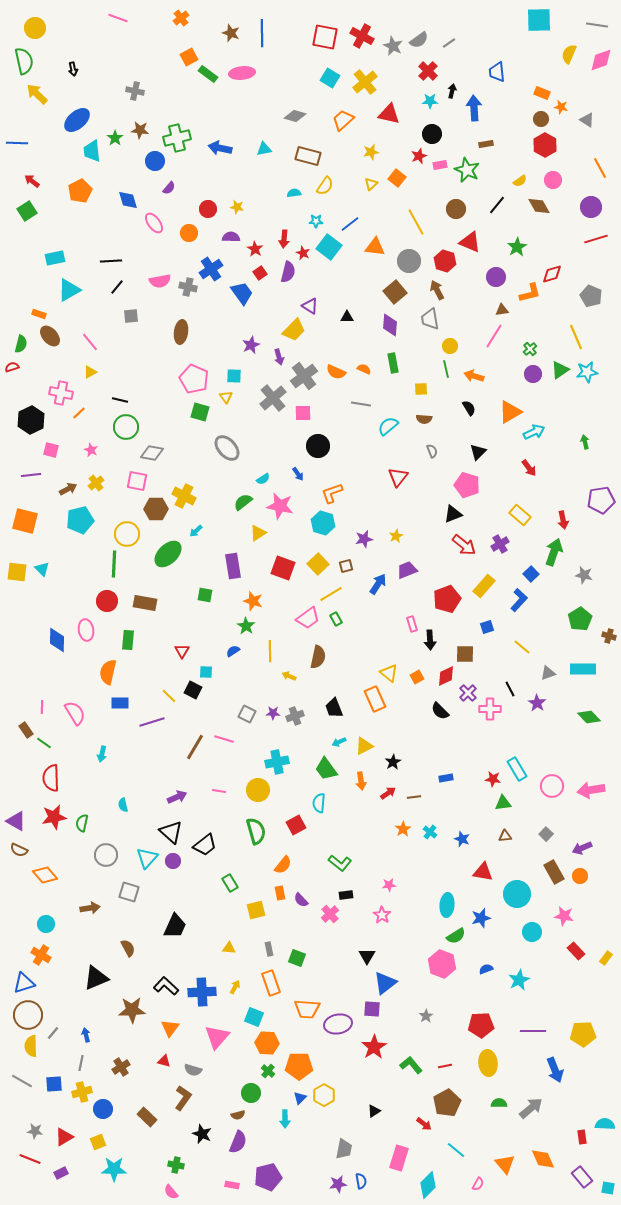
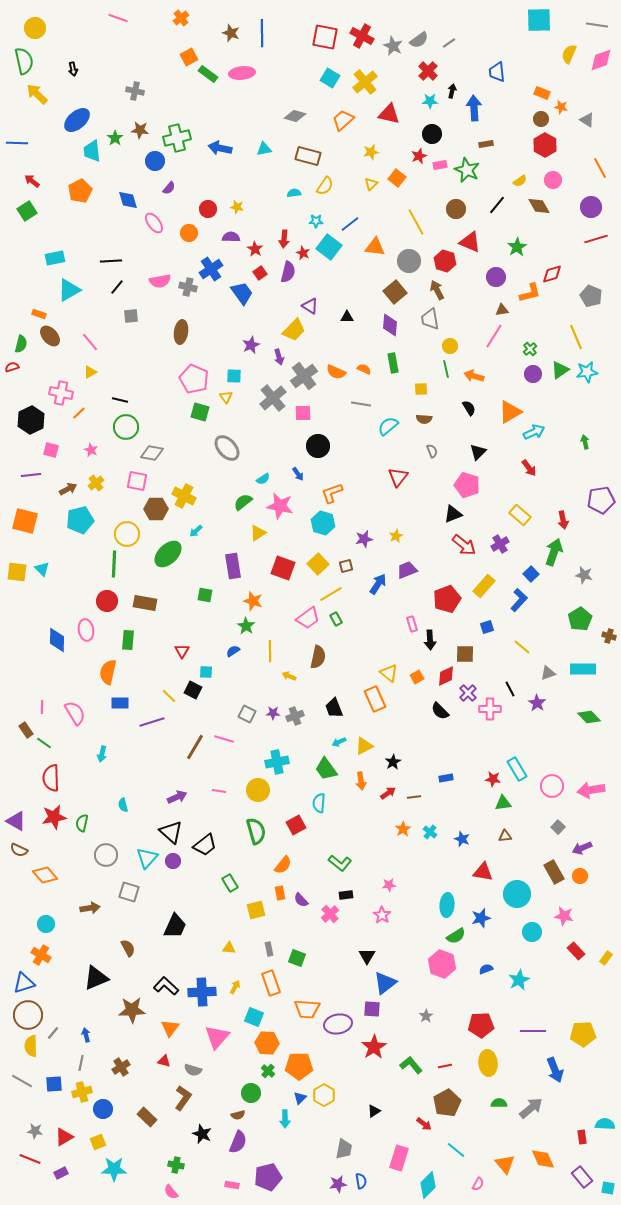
gray square at (546, 834): moved 12 px right, 7 px up
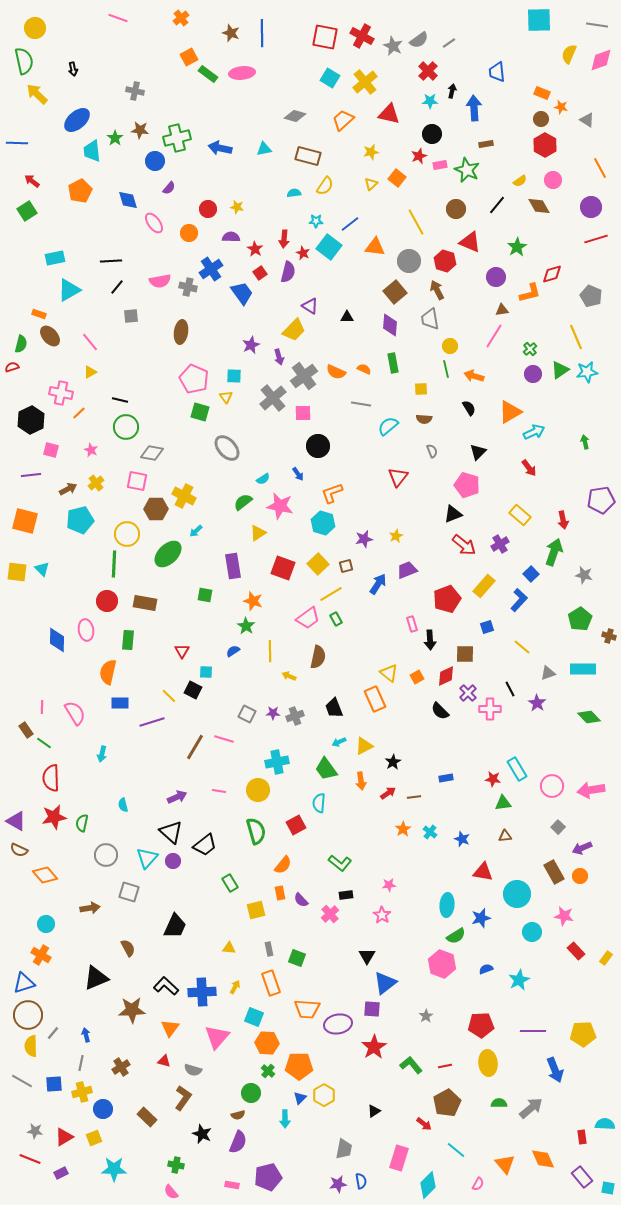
yellow square at (98, 1142): moved 4 px left, 4 px up
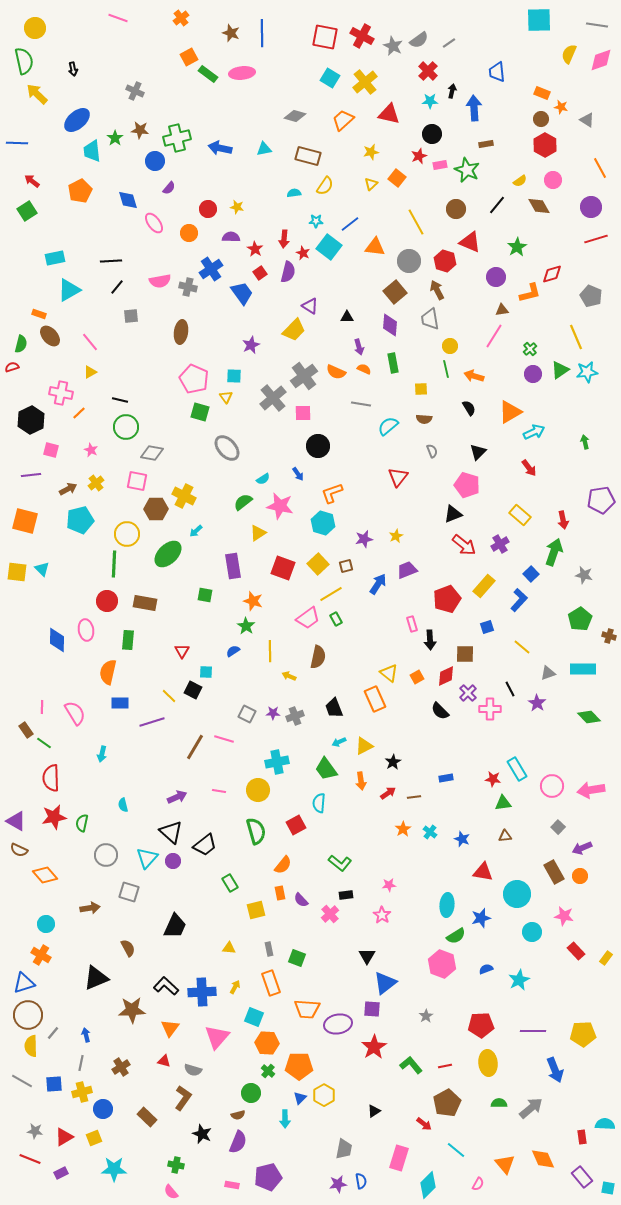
gray cross at (135, 91): rotated 12 degrees clockwise
purple arrow at (279, 357): moved 80 px right, 10 px up
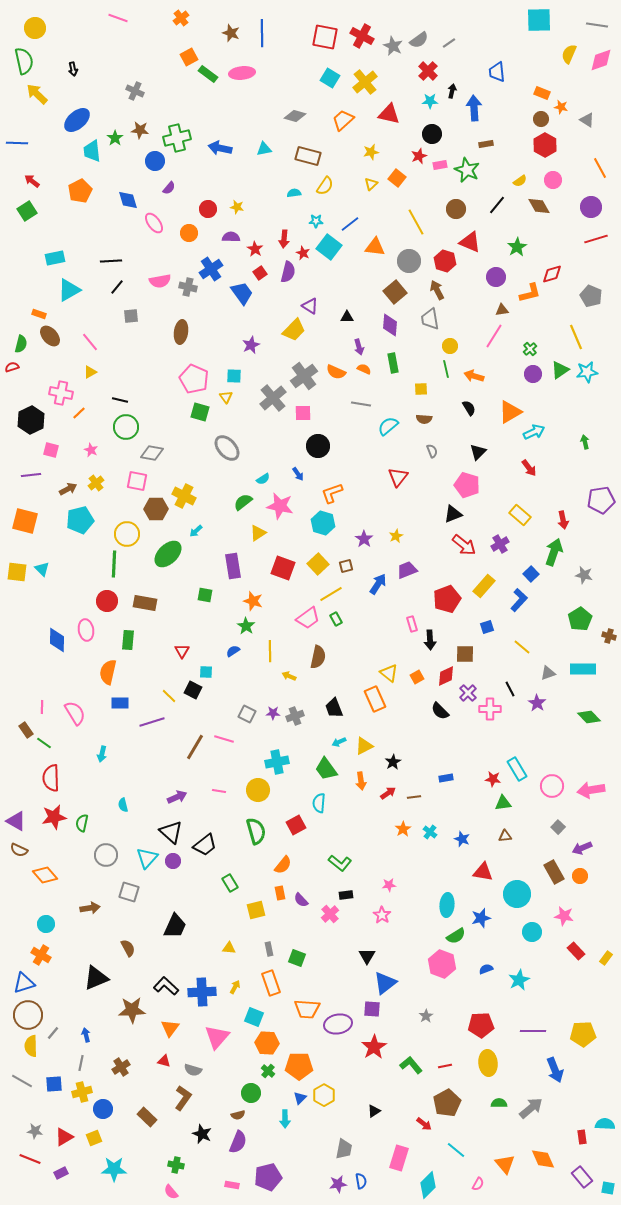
purple star at (364, 539): rotated 24 degrees counterclockwise
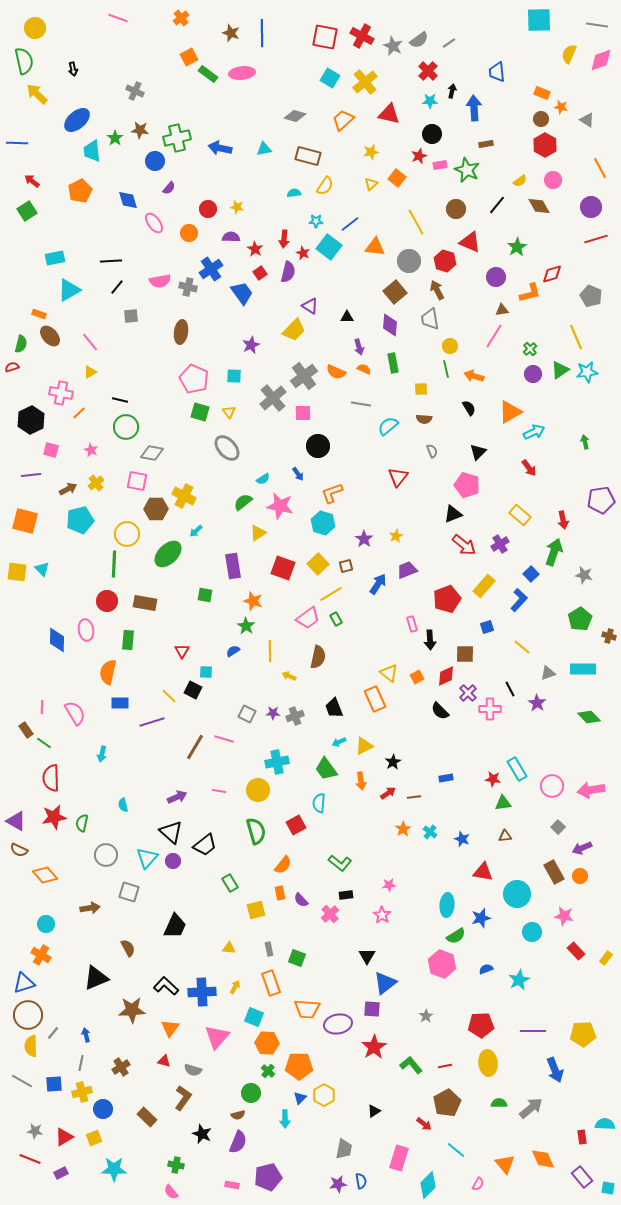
yellow triangle at (226, 397): moved 3 px right, 15 px down
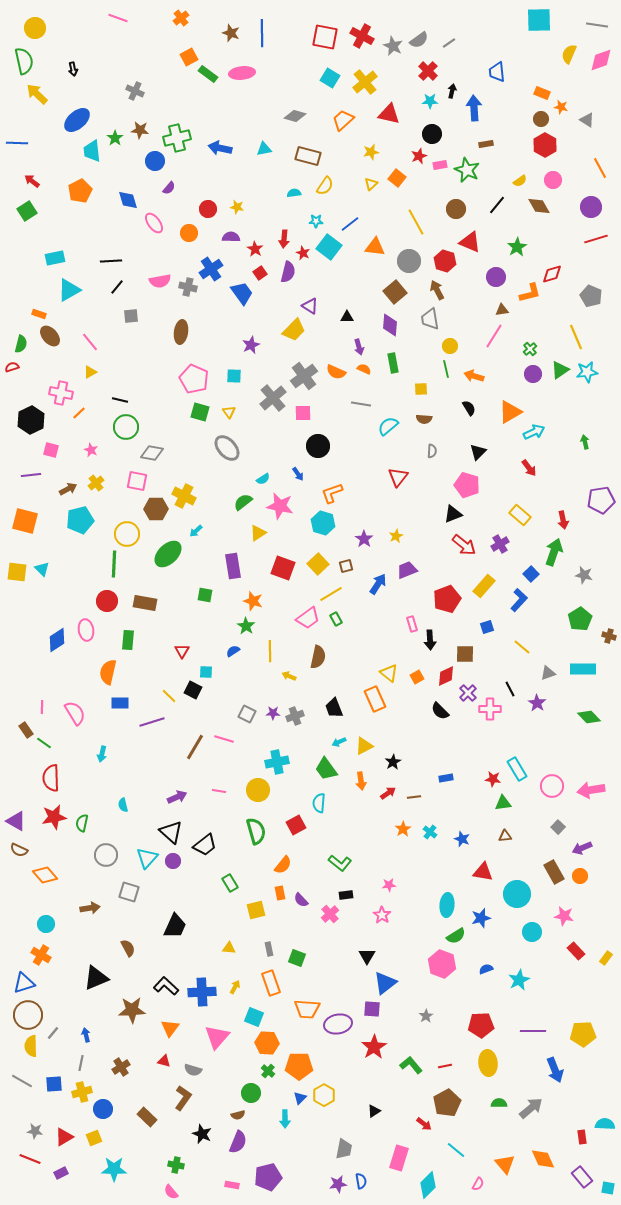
gray semicircle at (432, 451): rotated 24 degrees clockwise
blue diamond at (57, 640): rotated 55 degrees clockwise
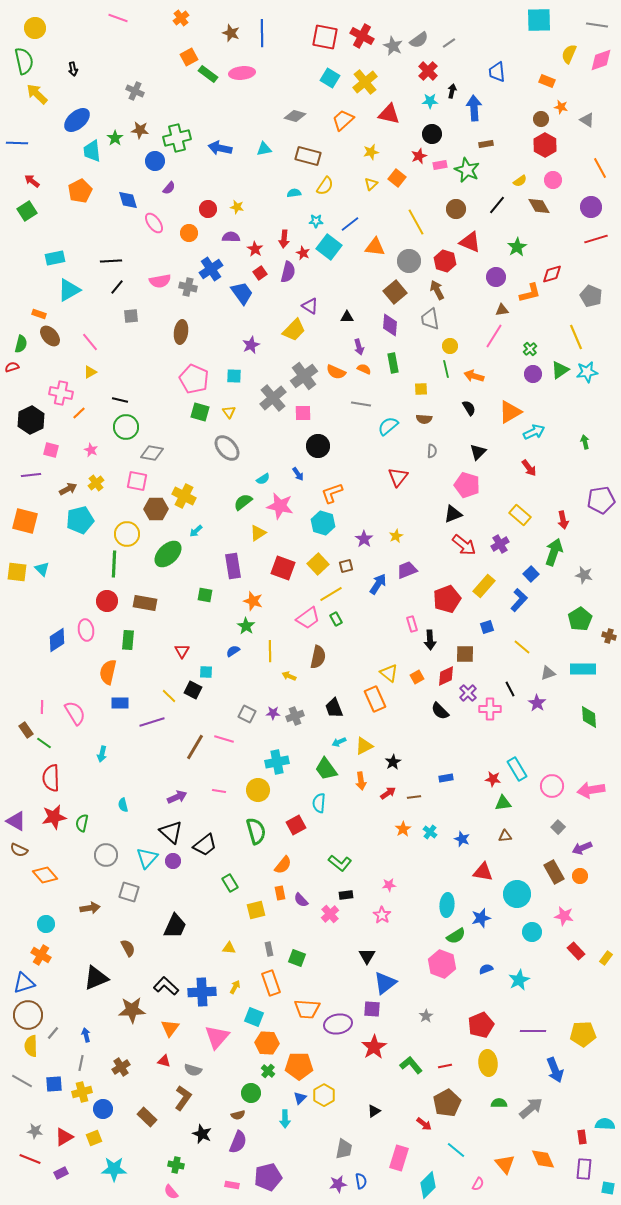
orange rectangle at (542, 93): moved 5 px right, 12 px up
green diamond at (589, 717): rotated 40 degrees clockwise
red pentagon at (481, 1025): rotated 20 degrees counterclockwise
purple rectangle at (582, 1177): moved 2 px right, 8 px up; rotated 45 degrees clockwise
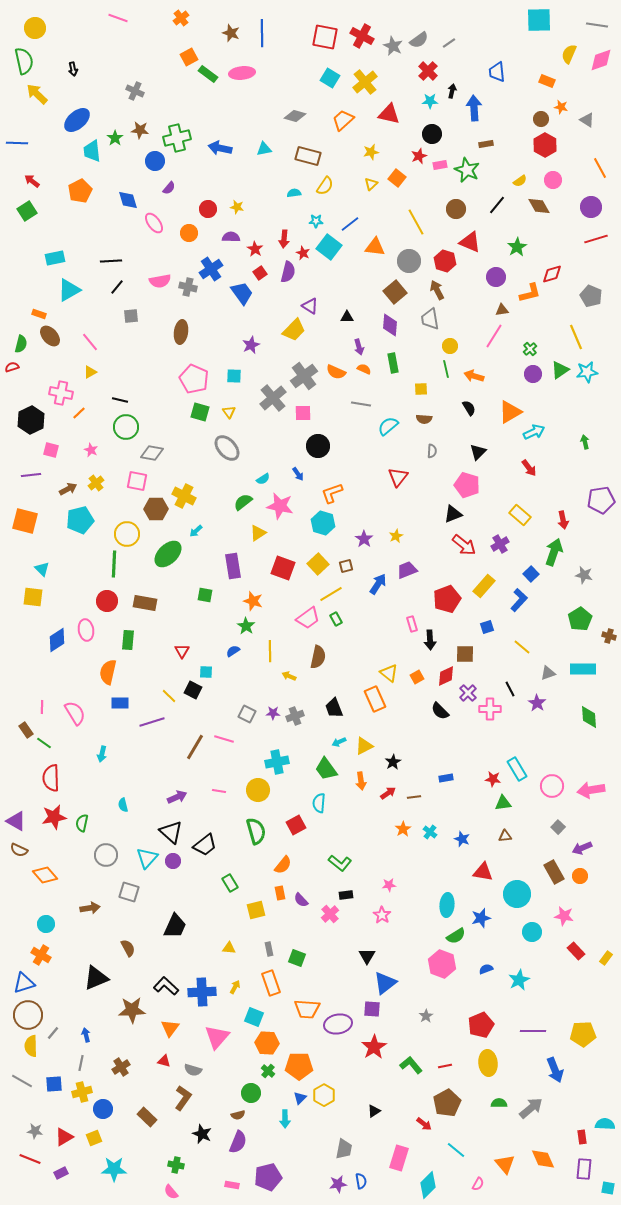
yellow square at (17, 572): moved 16 px right, 25 px down
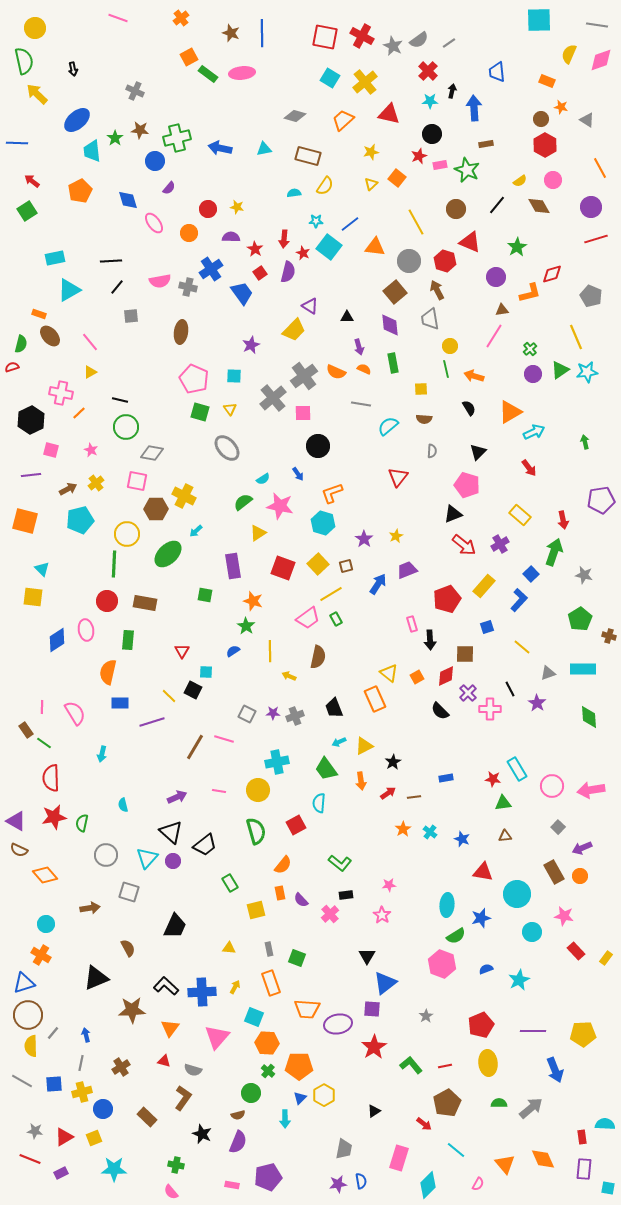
purple diamond at (390, 325): rotated 10 degrees counterclockwise
yellow triangle at (229, 412): moved 1 px right, 3 px up
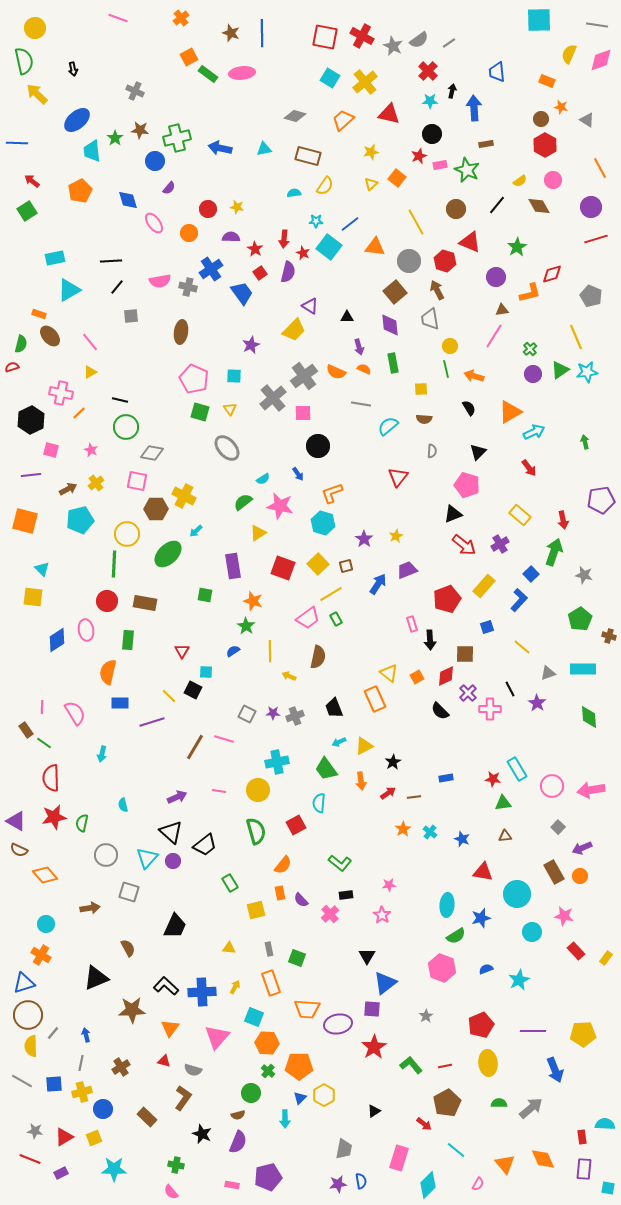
pink hexagon at (442, 964): moved 4 px down
